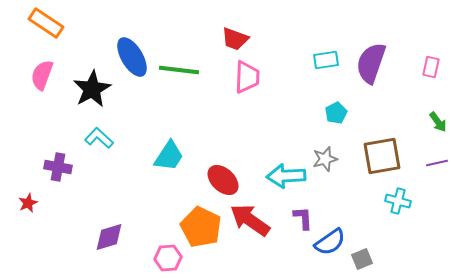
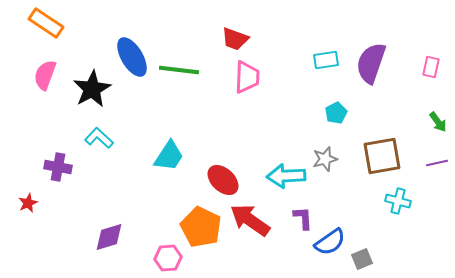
pink semicircle: moved 3 px right
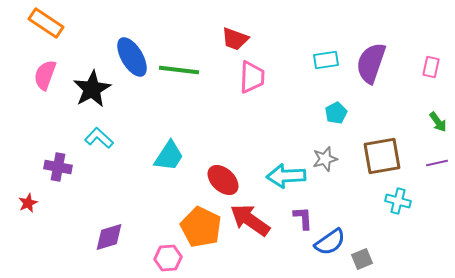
pink trapezoid: moved 5 px right
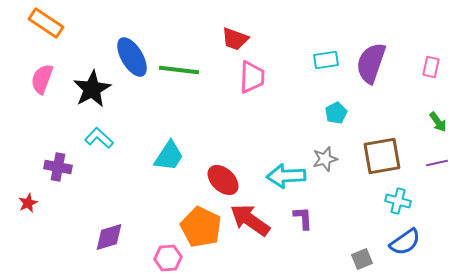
pink semicircle: moved 3 px left, 4 px down
blue semicircle: moved 75 px right
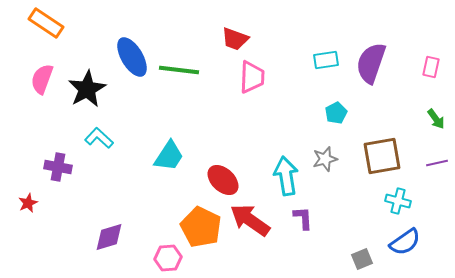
black star: moved 5 px left
green arrow: moved 2 px left, 3 px up
cyan arrow: rotated 84 degrees clockwise
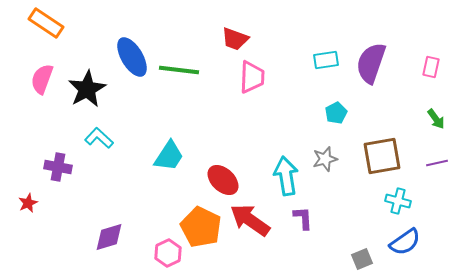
pink hexagon: moved 5 px up; rotated 20 degrees counterclockwise
